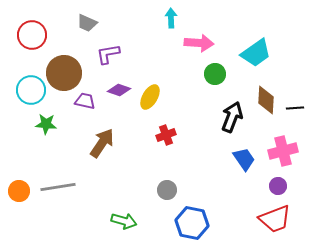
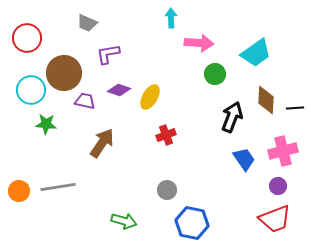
red circle: moved 5 px left, 3 px down
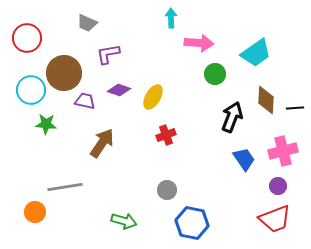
yellow ellipse: moved 3 px right
gray line: moved 7 px right
orange circle: moved 16 px right, 21 px down
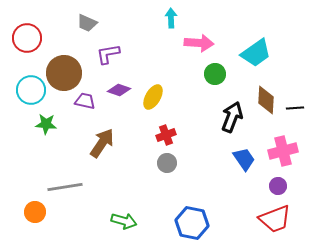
gray circle: moved 27 px up
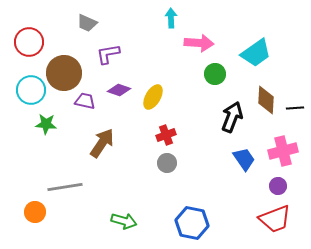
red circle: moved 2 px right, 4 px down
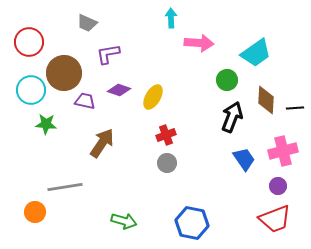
green circle: moved 12 px right, 6 px down
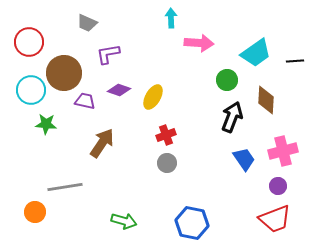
black line: moved 47 px up
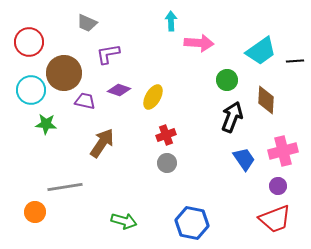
cyan arrow: moved 3 px down
cyan trapezoid: moved 5 px right, 2 px up
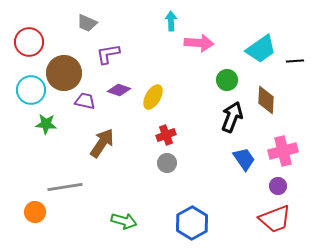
cyan trapezoid: moved 2 px up
blue hexagon: rotated 20 degrees clockwise
